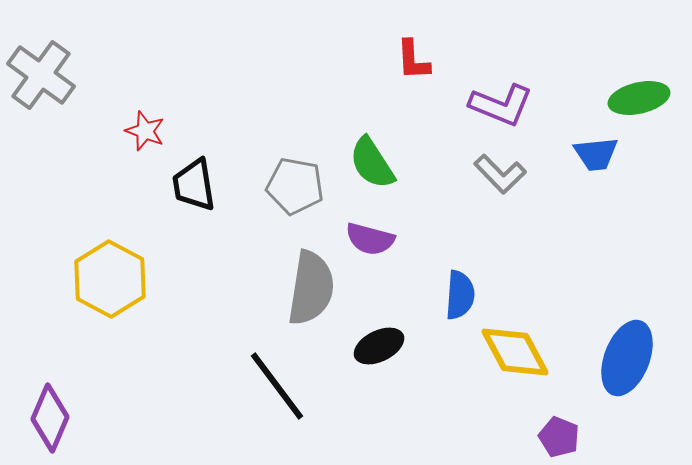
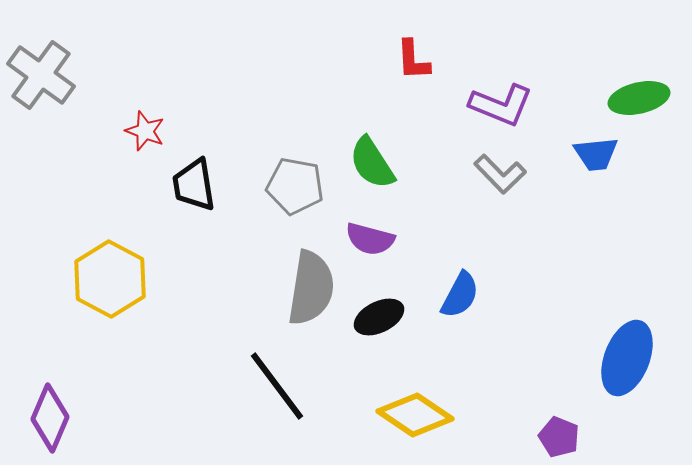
blue semicircle: rotated 24 degrees clockwise
black ellipse: moved 29 px up
yellow diamond: moved 100 px left, 63 px down; rotated 28 degrees counterclockwise
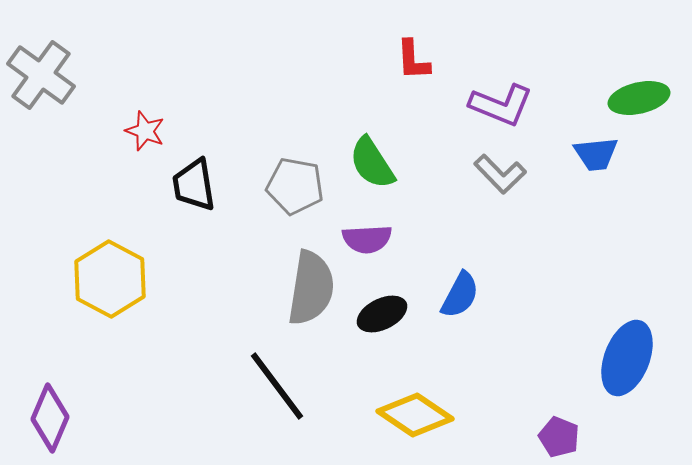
purple semicircle: moved 3 px left; rotated 18 degrees counterclockwise
black ellipse: moved 3 px right, 3 px up
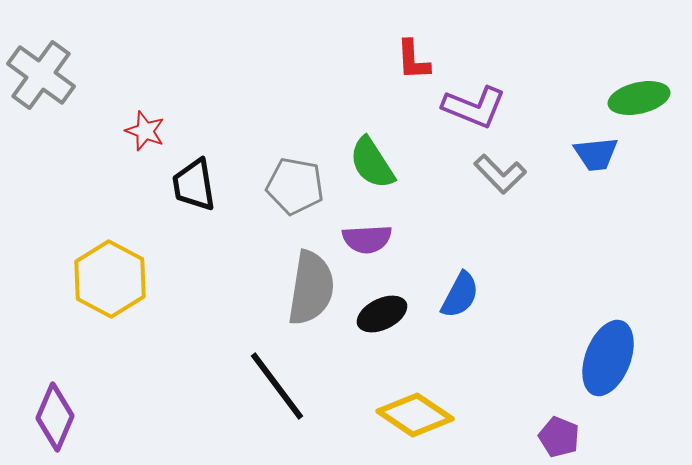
purple L-shape: moved 27 px left, 2 px down
blue ellipse: moved 19 px left
purple diamond: moved 5 px right, 1 px up
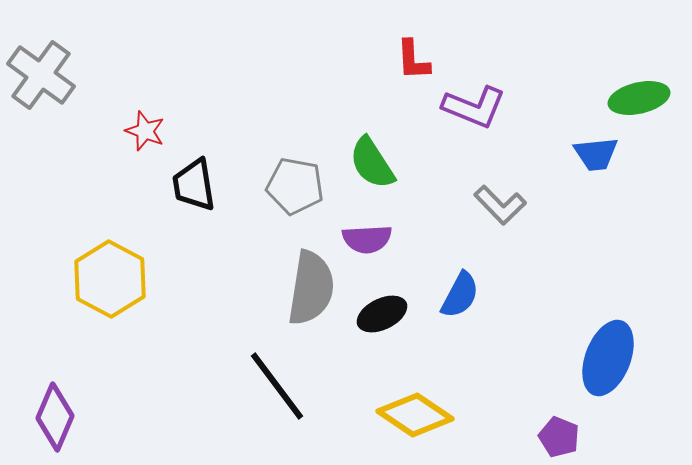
gray L-shape: moved 31 px down
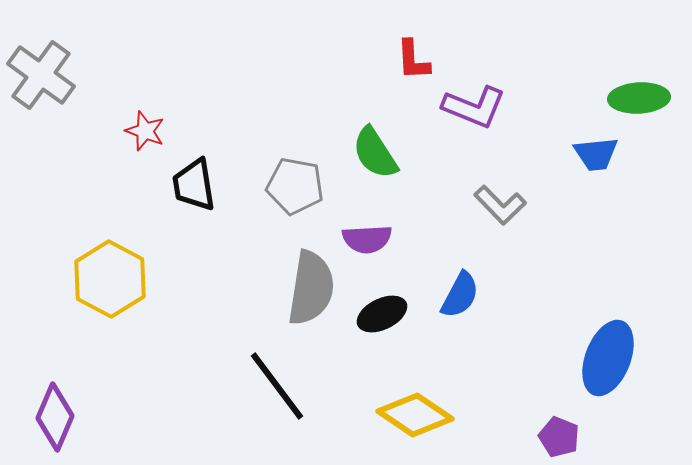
green ellipse: rotated 10 degrees clockwise
green semicircle: moved 3 px right, 10 px up
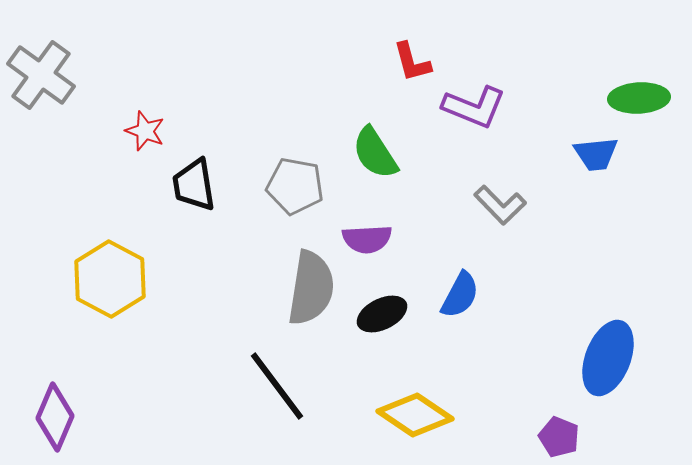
red L-shape: moved 1 px left, 2 px down; rotated 12 degrees counterclockwise
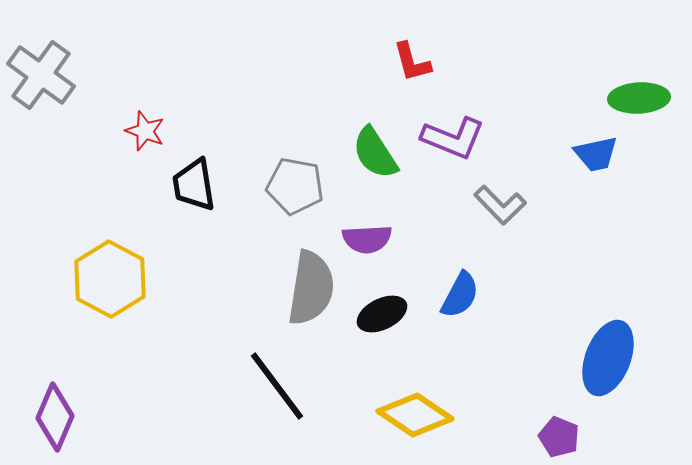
purple L-shape: moved 21 px left, 31 px down
blue trapezoid: rotated 6 degrees counterclockwise
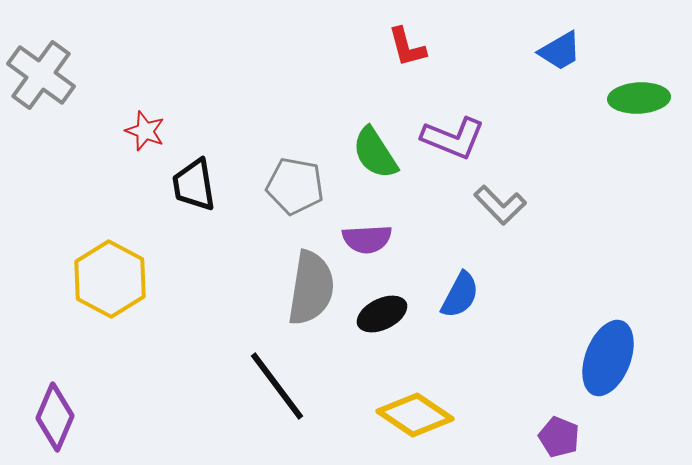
red L-shape: moved 5 px left, 15 px up
blue trapezoid: moved 36 px left, 103 px up; rotated 18 degrees counterclockwise
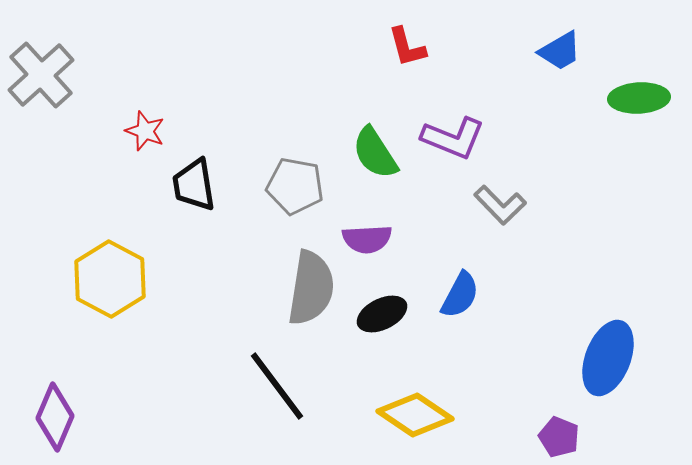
gray cross: rotated 12 degrees clockwise
